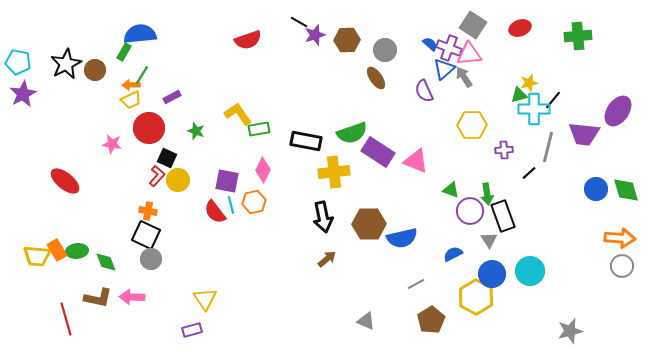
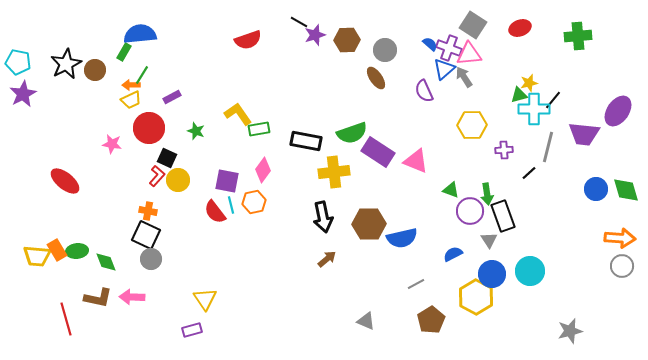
pink diamond at (263, 170): rotated 10 degrees clockwise
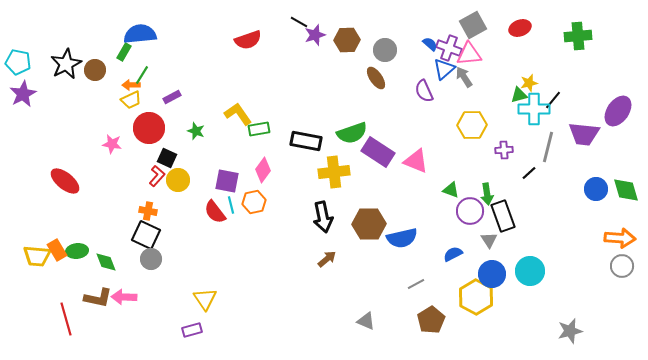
gray square at (473, 25): rotated 28 degrees clockwise
pink arrow at (132, 297): moved 8 px left
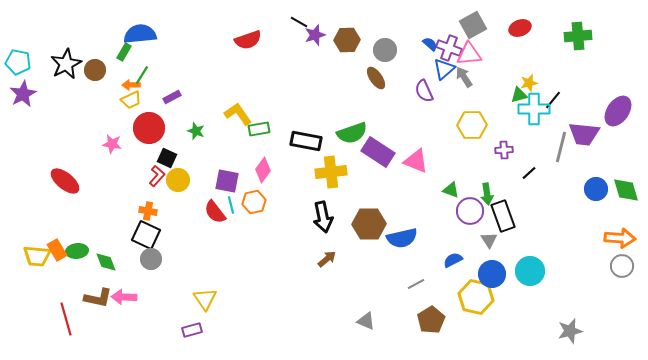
gray line at (548, 147): moved 13 px right
yellow cross at (334, 172): moved 3 px left
blue semicircle at (453, 254): moved 6 px down
yellow hexagon at (476, 297): rotated 16 degrees counterclockwise
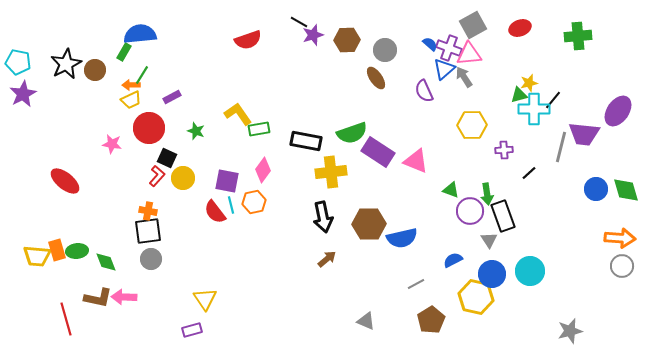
purple star at (315, 35): moved 2 px left
yellow circle at (178, 180): moved 5 px right, 2 px up
black square at (146, 235): moved 2 px right, 4 px up; rotated 32 degrees counterclockwise
orange rectangle at (57, 250): rotated 15 degrees clockwise
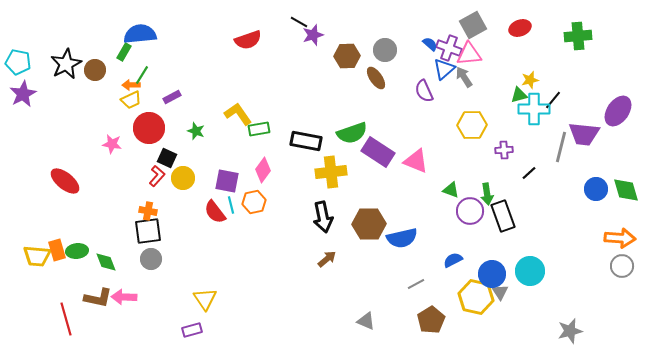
brown hexagon at (347, 40): moved 16 px down
yellow star at (529, 83): moved 1 px right, 3 px up
gray triangle at (489, 240): moved 11 px right, 52 px down
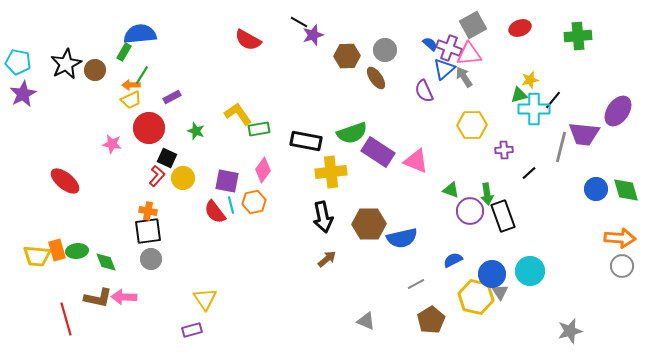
red semicircle at (248, 40): rotated 48 degrees clockwise
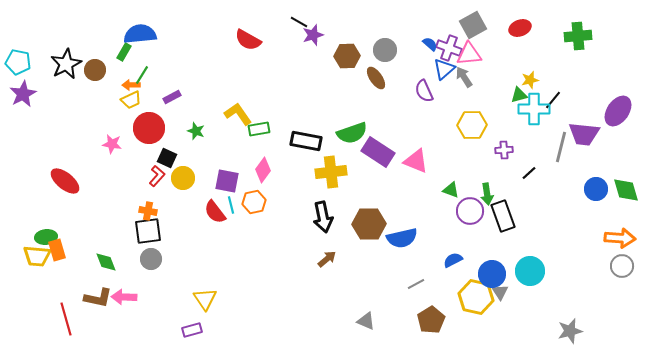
green ellipse at (77, 251): moved 31 px left, 14 px up
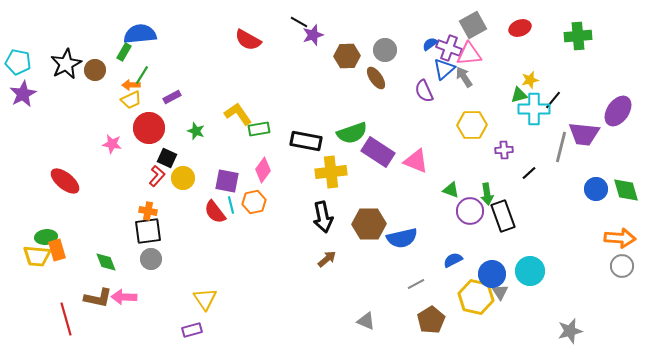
blue semicircle at (430, 44): rotated 77 degrees counterclockwise
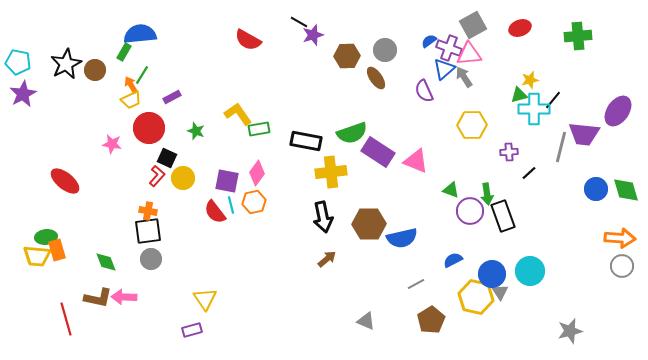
blue semicircle at (430, 44): moved 1 px left, 3 px up
orange arrow at (131, 85): rotated 60 degrees clockwise
purple cross at (504, 150): moved 5 px right, 2 px down
pink diamond at (263, 170): moved 6 px left, 3 px down
